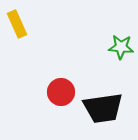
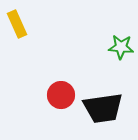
red circle: moved 3 px down
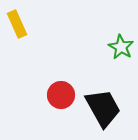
green star: rotated 25 degrees clockwise
black trapezoid: rotated 111 degrees counterclockwise
